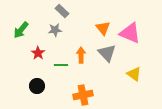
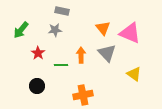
gray rectangle: rotated 32 degrees counterclockwise
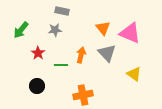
orange arrow: rotated 14 degrees clockwise
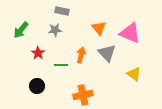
orange triangle: moved 4 px left
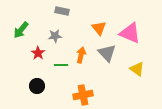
gray star: moved 6 px down
yellow triangle: moved 3 px right, 5 px up
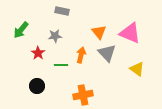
orange triangle: moved 4 px down
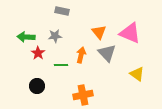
green arrow: moved 5 px right, 7 px down; rotated 54 degrees clockwise
yellow triangle: moved 5 px down
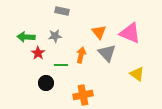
black circle: moved 9 px right, 3 px up
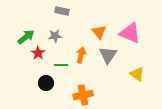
green arrow: rotated 138 degrees clockwise
gray triangle: moved 1 px right, 2 px down; rotated 18 degrees clockwise
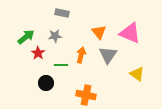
gray rectangle: moved 2 px down
orange cross: moved 3 px right; rotated 24 degrees clockwise
